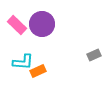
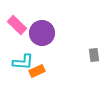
purple circle: moved 9 px down
gray rectangle: rotated 72 degrees counterclockwise
orange rectangle: moved 1 px left
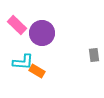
orange rectangle: rotated 56 degrees clockwise
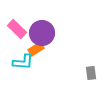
pink rectangle: moved 4 px down
gray rectangle: moved 3 px left, 18 px down
orange rectangle: moved 1 px left, 22 px up; rotated 63 degrees counterclockwise
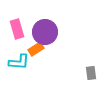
pink rectangle: rotated 30 degrees clockwise
purple circle: moved 3 px right, 1 px up
cyan L-shape: moved 4 px left
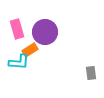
orange rectangle: moved 6 px left, 1 px down
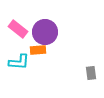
pink rectangle: moved 1 px right; rotated 36 degrees counterclockwise
orange rectangle: moved 8 px right; rotated 28 degrees clockwise
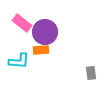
pink rectangle: moved 4 px right, 6 px up
orange rectangle: moved 3 px right
cyan L-shape: moved 1 px up
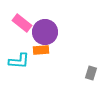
gray rectangle: rotated 24 degrees clockwise
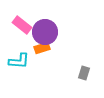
pink rectangle: moved 2 px down
orange rectangle: moved 1 px right, 2 px up; rotated 14 degrees counterclockwise
gray rectangle: moved 7 px left
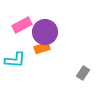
pink rectangle: rotated 66 degrees counterclockwise
cyan L-shape: moved 4 px left, 1 px up
gray rectangle: moved 1 px left; rotated 16 degrees clockwise
